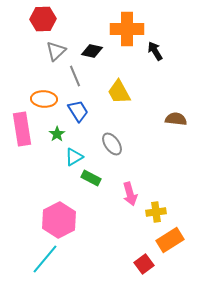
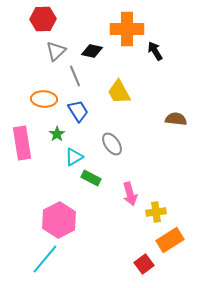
pink rectangle: moved 14 px down
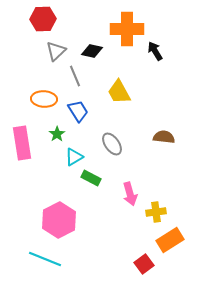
brown semicircle: moved 12 px left, 18 px down
cyan line: rotated 72 degrees clockwise
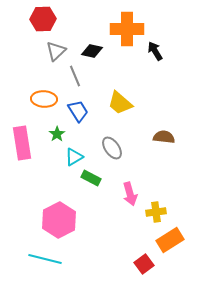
yellow trapezoid: moved 1 px right, 11 px down; rotated 20 degrees counterclockwise
gray ellipse: moved 4 px down
cyan line: rotated 8 degrees counterclockwise
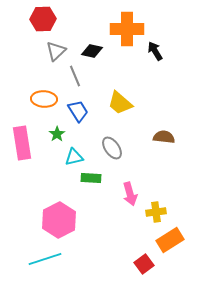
cyan triangle: rotated 18 degrees clockwise
green rectangle: rotated 24 degrees counterclockwise
cyan line: rotated 32 degrees counterclockwise
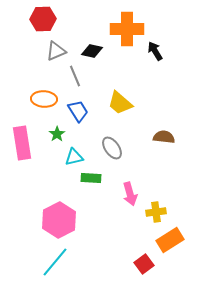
gray triangle: rotated 20 degrees clockwise
cyan line: moved 10 px right, 3 px down; rotated 32 degrees counterclockwise
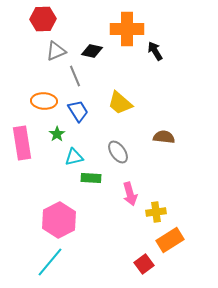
orange ellipse: moved 2 px down
gray ellipse: moved 6 px right, 4 px down
cyan line: moved 5 px left
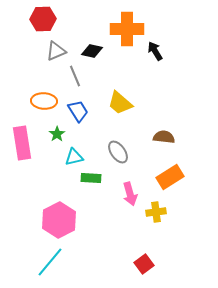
orange rectangle: moved 63 px up
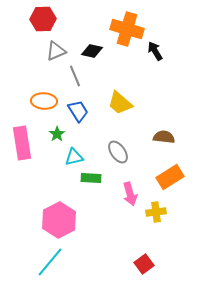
orange cross: rotated 16 degrees clockwise
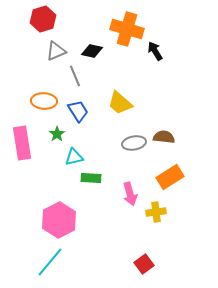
red hexagon: rotated 15 degrees counterclockwise
gray ellipse: moved 16 px right, 9 px up; rotated 65 degrees counterclockwise
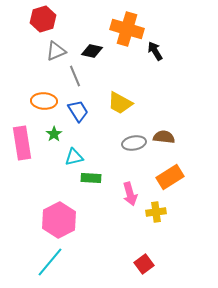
yellow trapezoid: rotated 12 degrees counterclockwise
green star: moved 3 px left
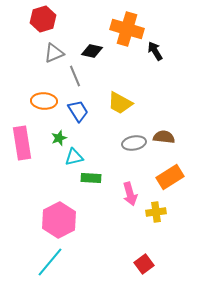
gray triangle: moved 2 px left, 2 px down
green star: moved 5 px right, 4 px down; rotated 14 degrees clockwise
